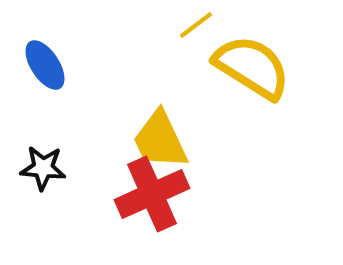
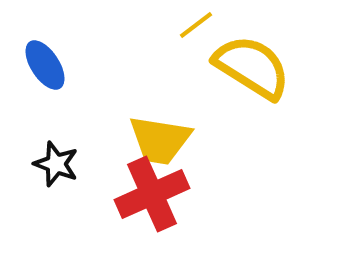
yellow trapezoid: rotated 56 degrees counterclockwise
black star: moved 13 px right, 4 px up; rotated 15 degrees clockwise
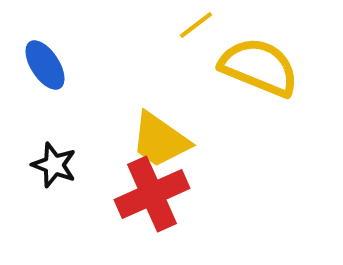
yellow semicircle: moved 7 px right; rotated 10 degrees counterclockwise
yellow trapezoid: rotated 26 degrees clockwise
black star: moved 2 px left, 1 px down
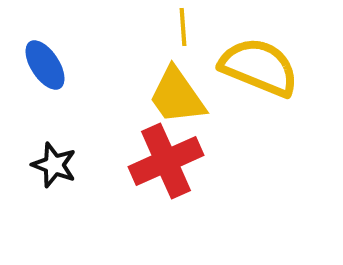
yellow line: moved 13 px left, 2 px down; rotated 57 degrees counterclockwise
yellow trapezoid: moved 17 px right, 44 px up; rotated 20 degrees clockwise
red cross: moved 14 px right, 33 px up
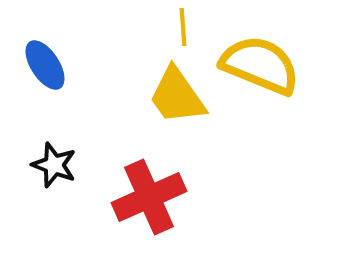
yellow semicircle: moved 1 px right, 2 px up
red cross: moved 17 px left, 36 px down
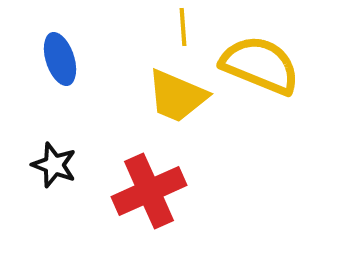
blue ellipse: moved 15 px right, 6 px up; rotated 15 degrees clockwise
yellow trapezoid: rotated 32 degrees counterclockwise
red cross: moved 6 px up
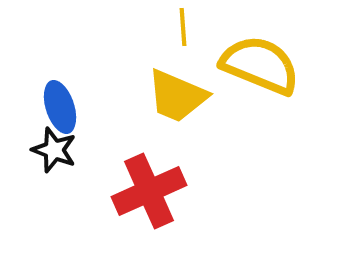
blue ellipse: moved 48 px down
black star: moved 15 px up
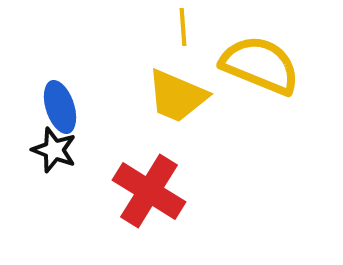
red cross: rotated 34 degrees counterclockwise
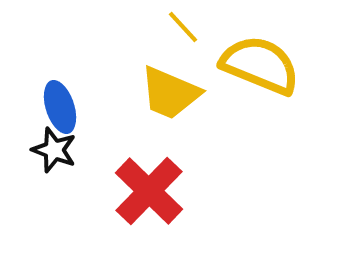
yellow line: rotated 39 degrees counterclockwise
yellow trapezoid: moved 7 px left, 3 px up
red cross: rotated 12 degrees clockwise
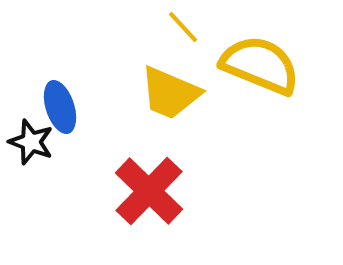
black star: moved 23 px left, 8 px up
